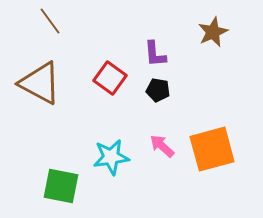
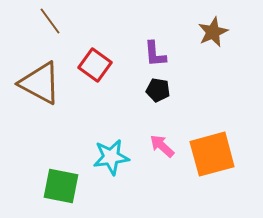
red square: moved 15 px left, 13 px up
orange square: moved 5 px down
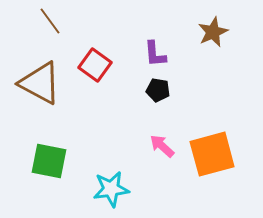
cyan star: moved 32 px down
green square: moved 12 px left, 25 px up
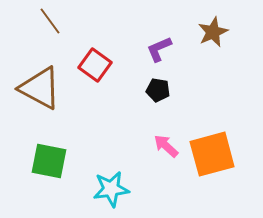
purple L-shape: moved 4 px right, 5 px up; rotated 72 degrees clockwise
brown triangle: moved 5 px down
pink arrow: moved 4 px right
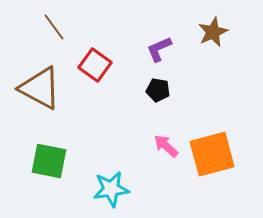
brown line: moved 4 px right, 6 px down
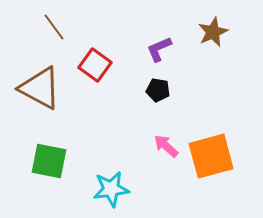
orange square: moved 1 px left, 2 px down
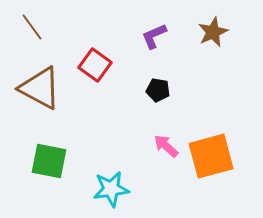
brown line: moved 22 px left
purple L-shape: moved 5 px left, 13 px up
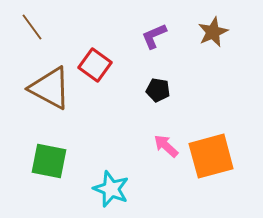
brown triangle: moved 10 px right
cyan star: rotated 30 degrees clockwise
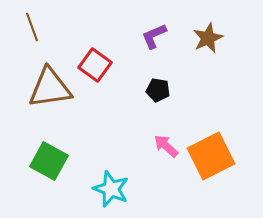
brown line: rotated 16 degrees clockwise
brown star: moved 5 px left, 6 px down
brown triangle: rotated 36 degrees counterclockwise
orange square: rotated 12 degrees counterclockwise
green square: rotated 18 degrees clockwise
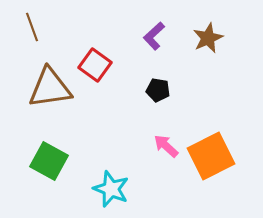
purple L-shape: rotated 20 degrees counterclockwise
